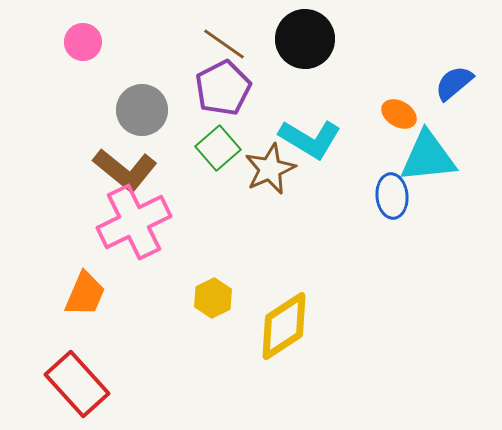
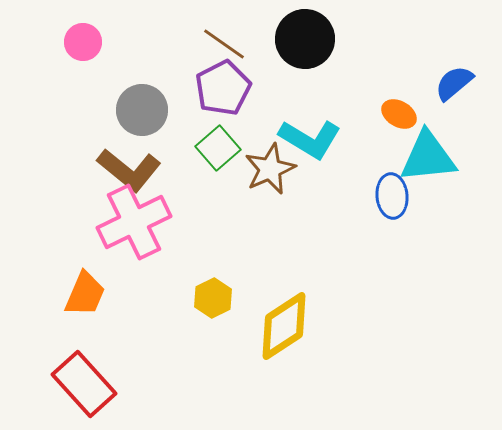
brown L-shape: moved 4 px right
red rectangle: moved 7 px right
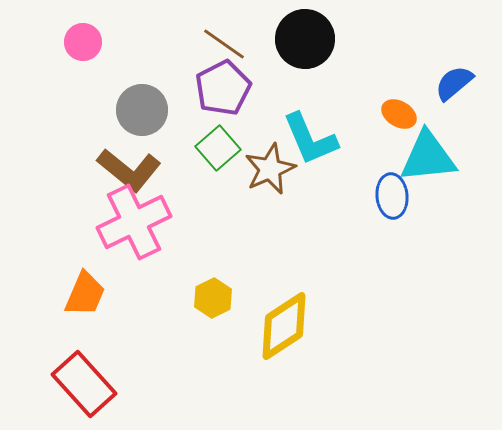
cyan L-shape: rotated 36 degrees clockwise
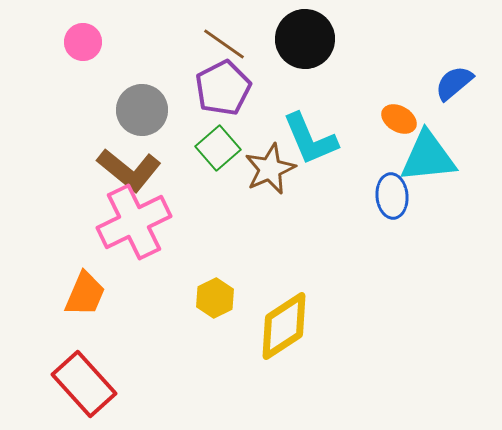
orange ellipse: moved 5 px down
yellow hexagon: moved 2 px right
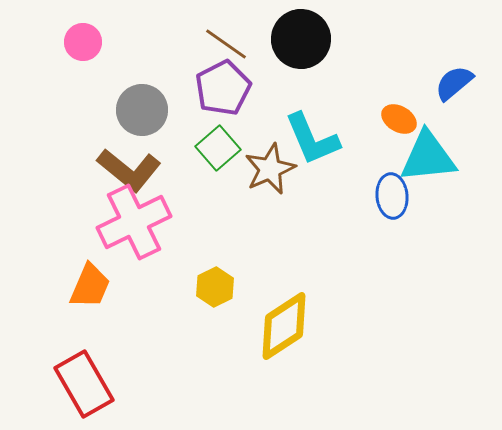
black circle: moved 4 px left
brown line: moved 2 px right
cyan L-shape: moved 2 px right
orange trapezoid: moved 5 px right, 8 px up
yellow hexagon: moved 11 px up
red rectangle: rotated 12 degrees clockwise
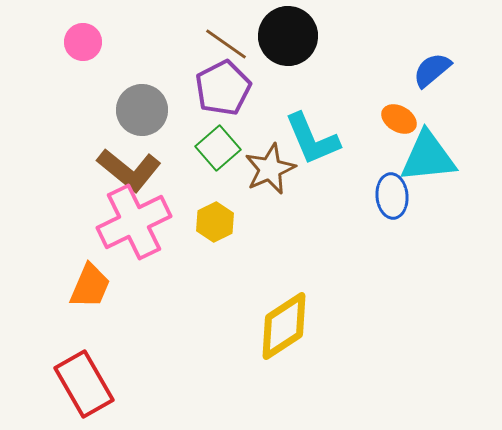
black circle: moved 13 px left, 3 px up
blue semicircle: moved 22 px left, 13 px up
yellow hexagon: moved 65 px up
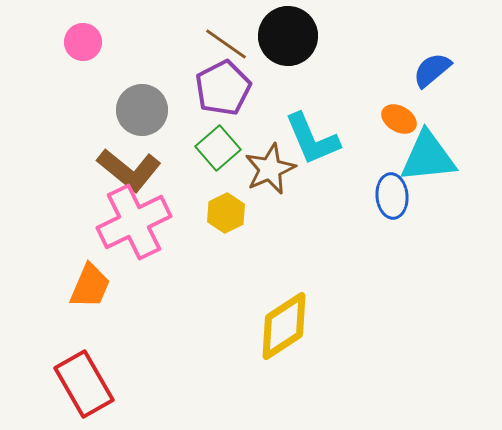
yellow hexagon: moved 11 px right, 9 px up
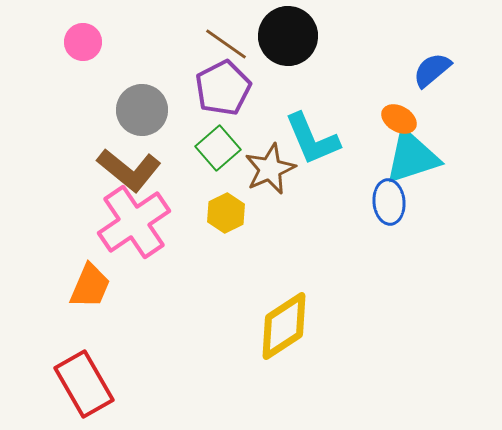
cyan triangle: moved 16 px left; rotated 12 degrees counterclockwise
blue ellipse: moved 3 px left, 6 px down
pink cross: rotated 8 degrees counterclockwise
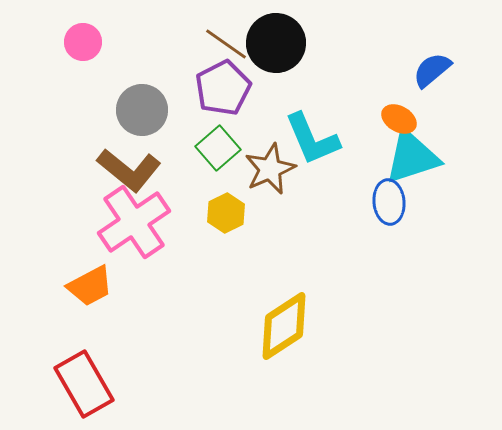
black circle: moved 12 px left, 7 px down
orange trapezoid: rotated 39 degrees clockwise
